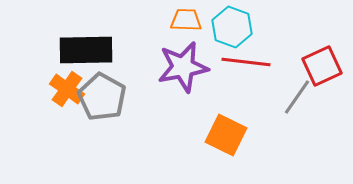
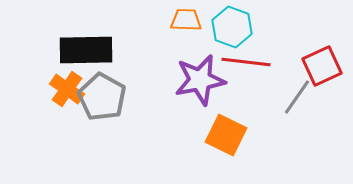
purple star: moved 17 px right, 13 px down
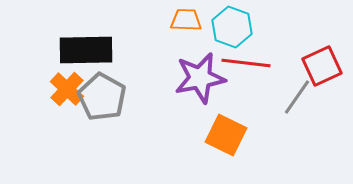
red line: moved 1 px down
purple star: moved 2 px up
orange cross: rotated 8 degrees clockwise
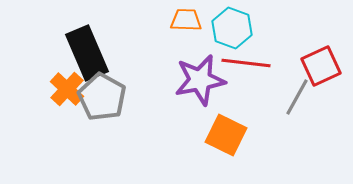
cyan hexagon: moved 1 px down
black rectangle: moved 1 px right, 3 px down; rotated 68 degrees clockwise
red square: moved 1 px left
purple star: moved 2 px down
gray line: rotated 6 degrees counterclockwise
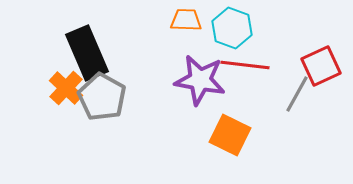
red line: moved 1 px left, 2 px down
purple star: rotated 21 degrees clockwise
orange cross: moved 1 px left, 1 px up
gray line: moved 3 px up
orange square: moved 4 px right
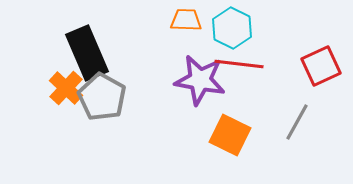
cyan hexagon: rotated 6 degrees clockwise
red line: moved 6 px left, 1 px up
gray line: moved 28 px down
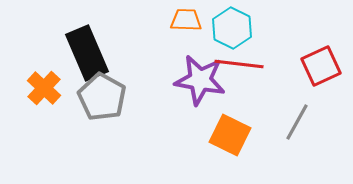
orange cross: moved 22 px left
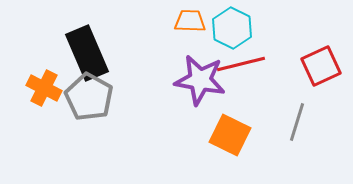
orange trapezoid: moved 4 px right, 1 px down
red line: moved 2 px right; rotated 21 degrees counterclockwise
orange cross: rotated 16 degrees counterclockwise
gray pentagon: moved 13 px left
gray line: rotated 12 degrees counterclockwise
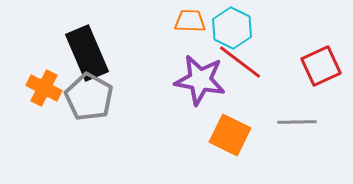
red line: moved 1 px left, 2 px up; rotated 51 degrees clockwise
gray line: rotated 72 degrees clockwise
